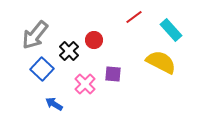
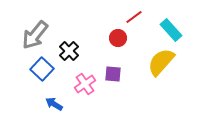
red circle: moved 24 px right, 2 px up
yellow semicircle: rotated 76 degrees counterclockwise
pink cross: rotated 10 degrees clockwise
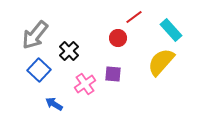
blue square: moved 3 px left, 1 px down
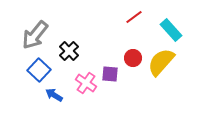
red circle: moved 15 px right, 20 px down
purple square: moved 3 px left
pink cross: moved 1 px right, 1 px up; rotated 20 degrees counterclockwise
blue arrow: moved 9 px up
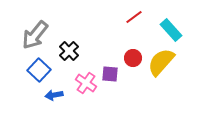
blue arrow: rotated 42 degrees counterclockwise
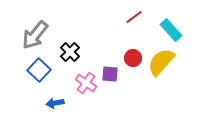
black cross: moved 1 px right, 1 px down
blue arrow: moved 1 px right, 8 px down
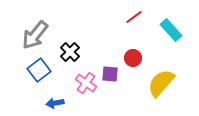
yellow semicircle: moved 21 px down
blue square: rotated 10 degrees clockwise
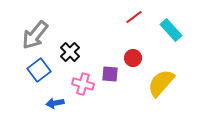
pink cross: moved 3 px left, 1 px down; rotated 20 degrees counterclockwise
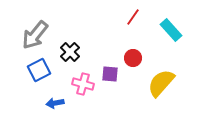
red line: moved 1 px left; rotated 18 degrees counterclockwise
blue square: rotated 10 degrees clockwise
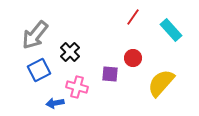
pink cross: moved 6 px left, 3 px down
